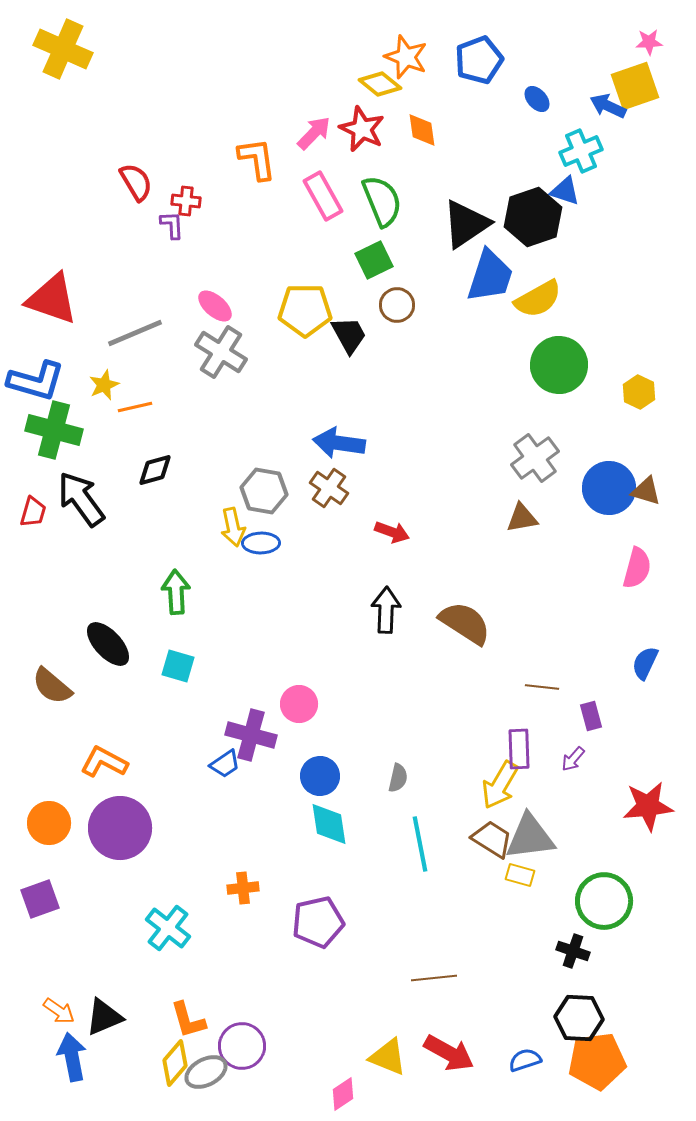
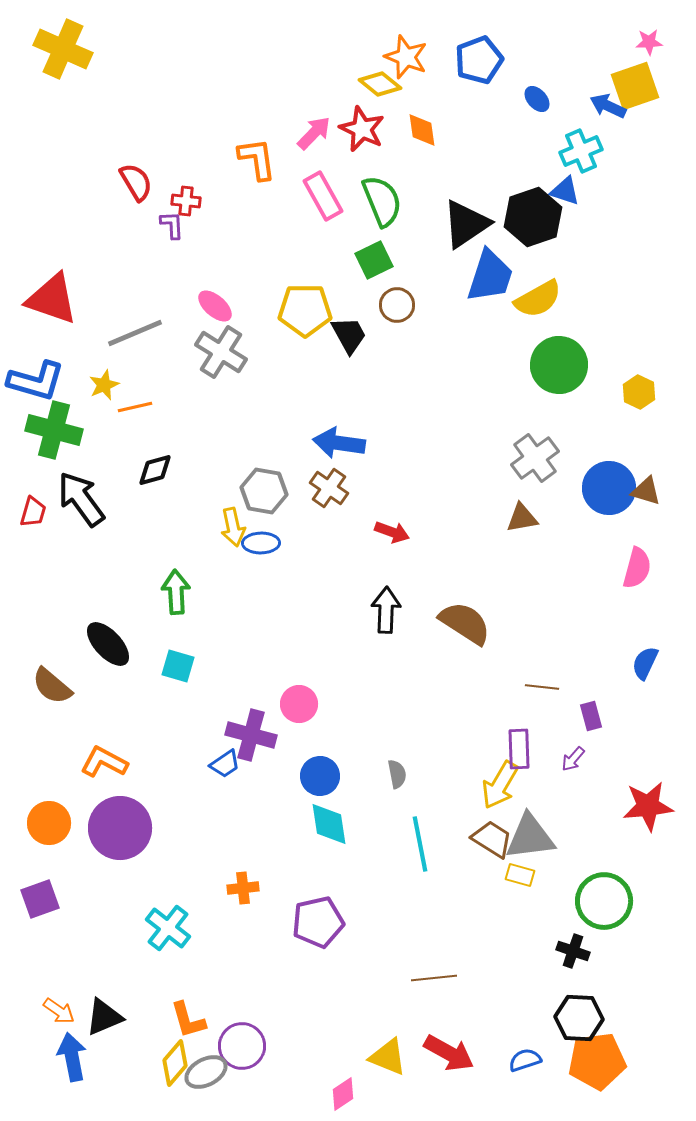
gray semicircle at (398, 778): moved 1 px left, 4 px up; rotated 24 degrees counterclockwise
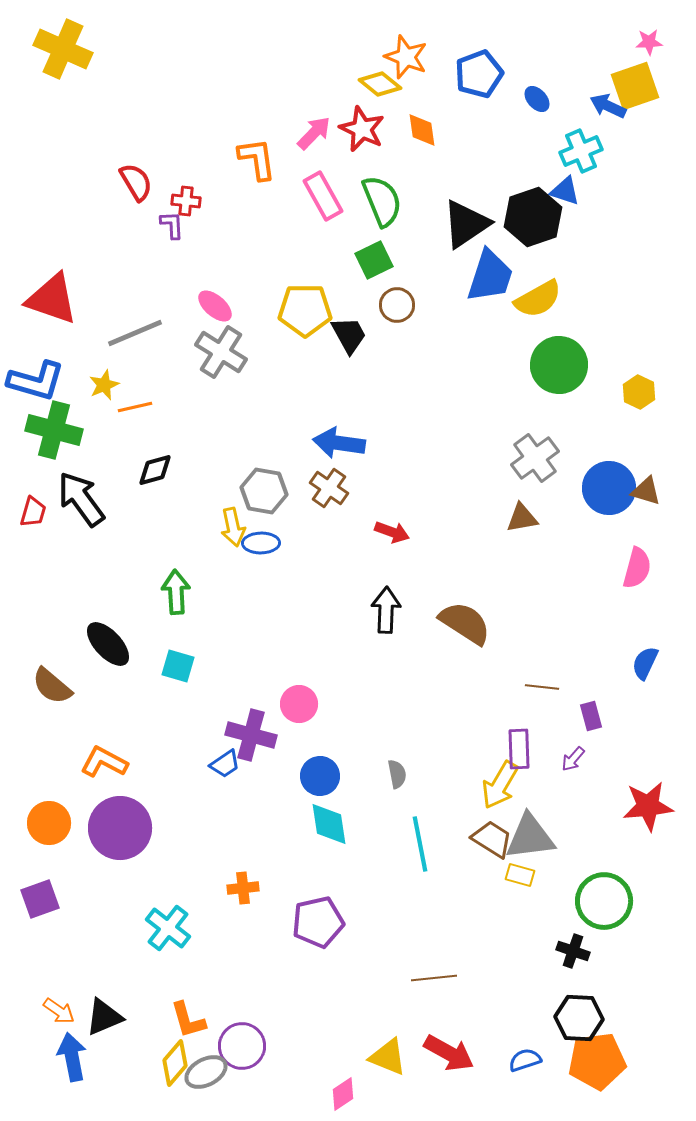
blue pentagon at (479, 60): moved 14 px down
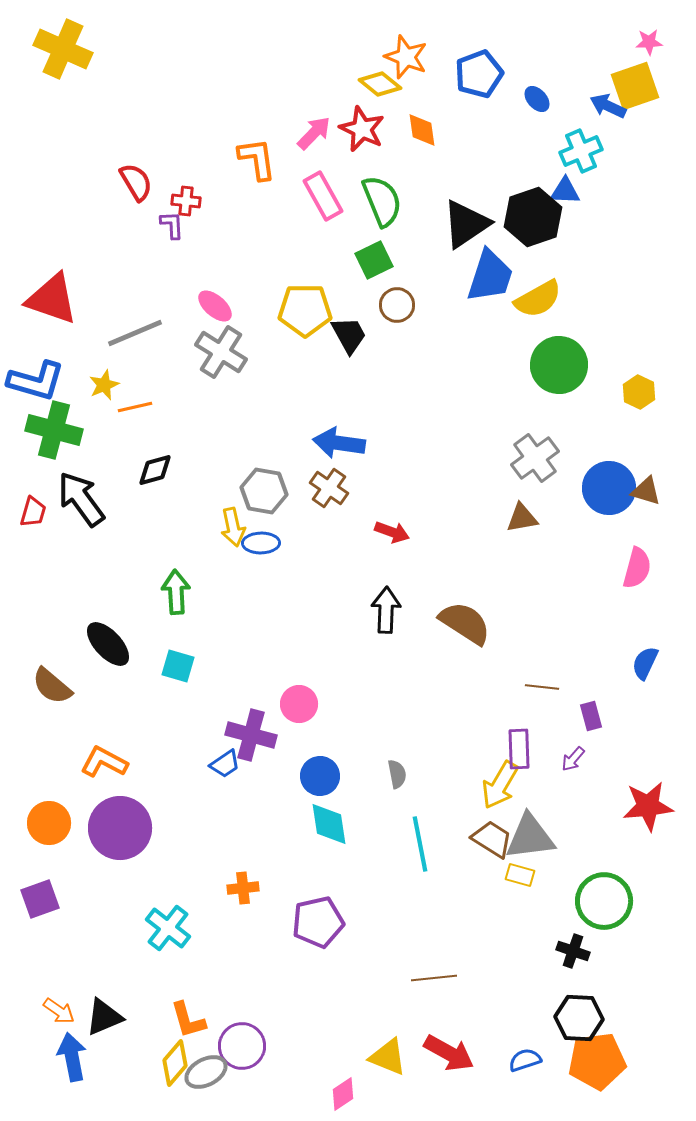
blue triangle at (565, 191): rotated 16 degrees counterclockwise
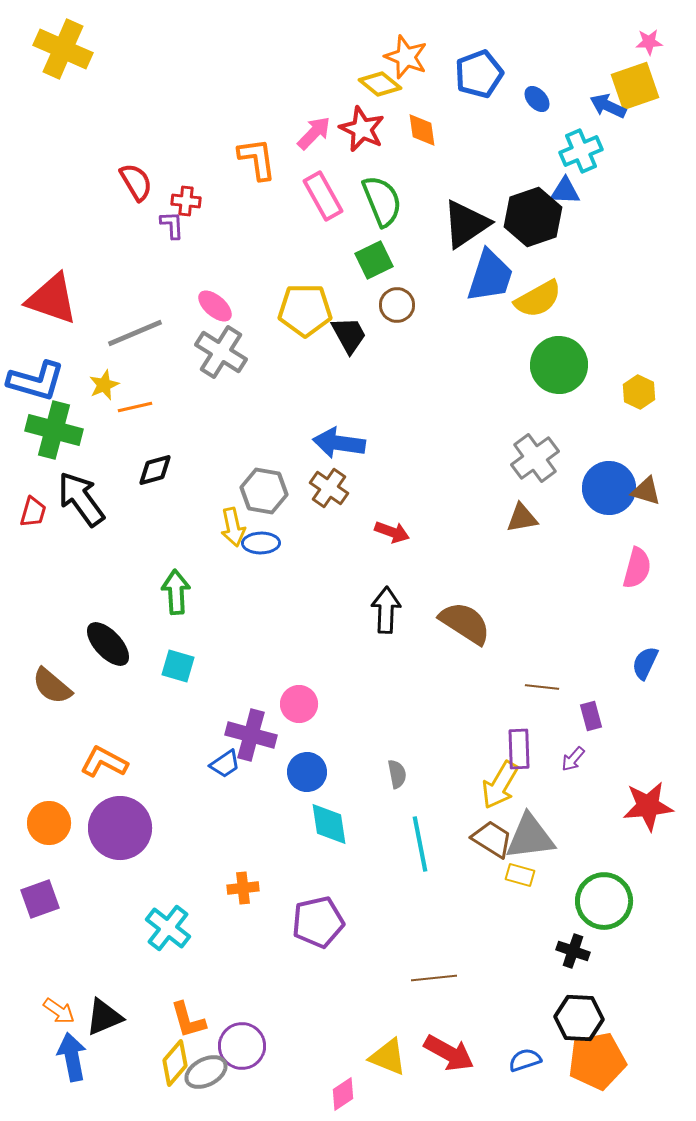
blue circle at (320, 776): moved 13 px left, 4 px up
orange pentagon at (597, 1061): rotated 4 degrees counterclockwise
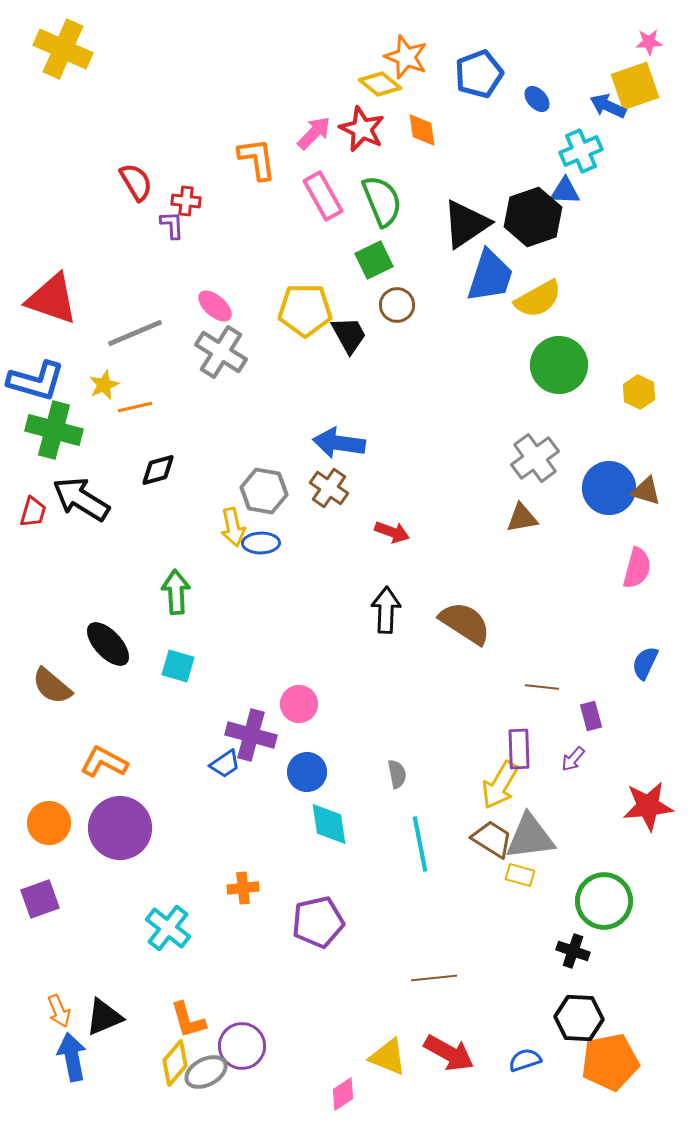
black diamond at (155, 470): moved 3 px right
black arrow at (81, 499): rotated 22 degrees counterclockwise
orange arrow at (59, 1011): rotated 32 degrees clockwise
orange pentagon at (597, 1061): moved 13 px right, 1 px down
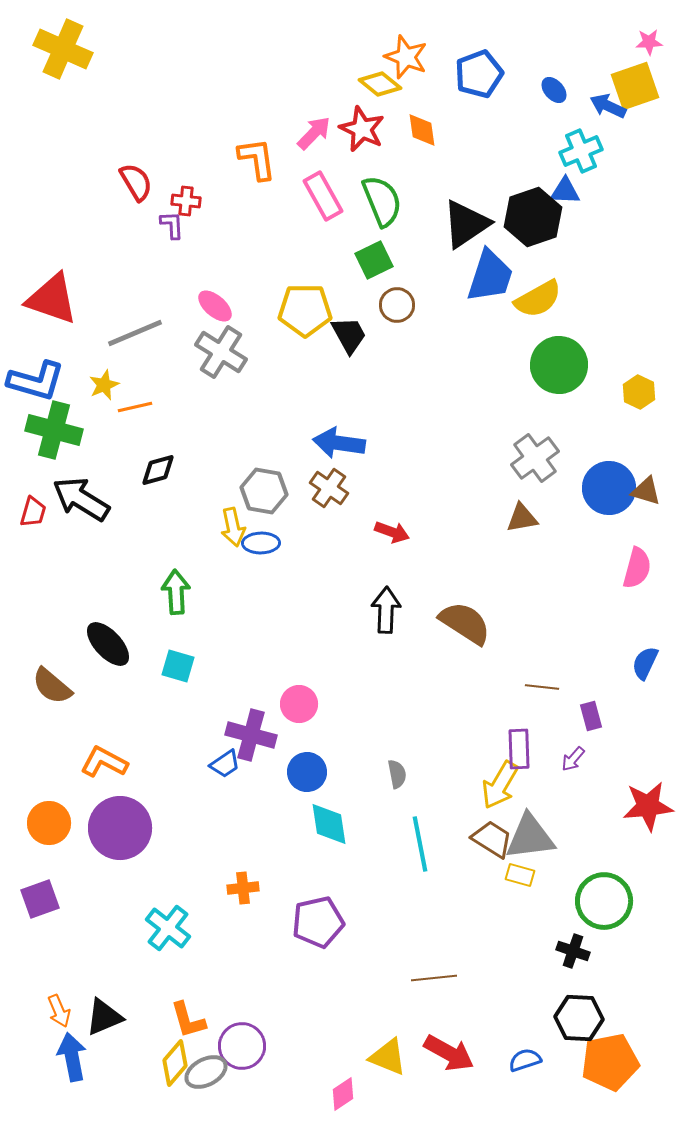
blue ellipse at (537, 99): moved 17 px right, 9 px up
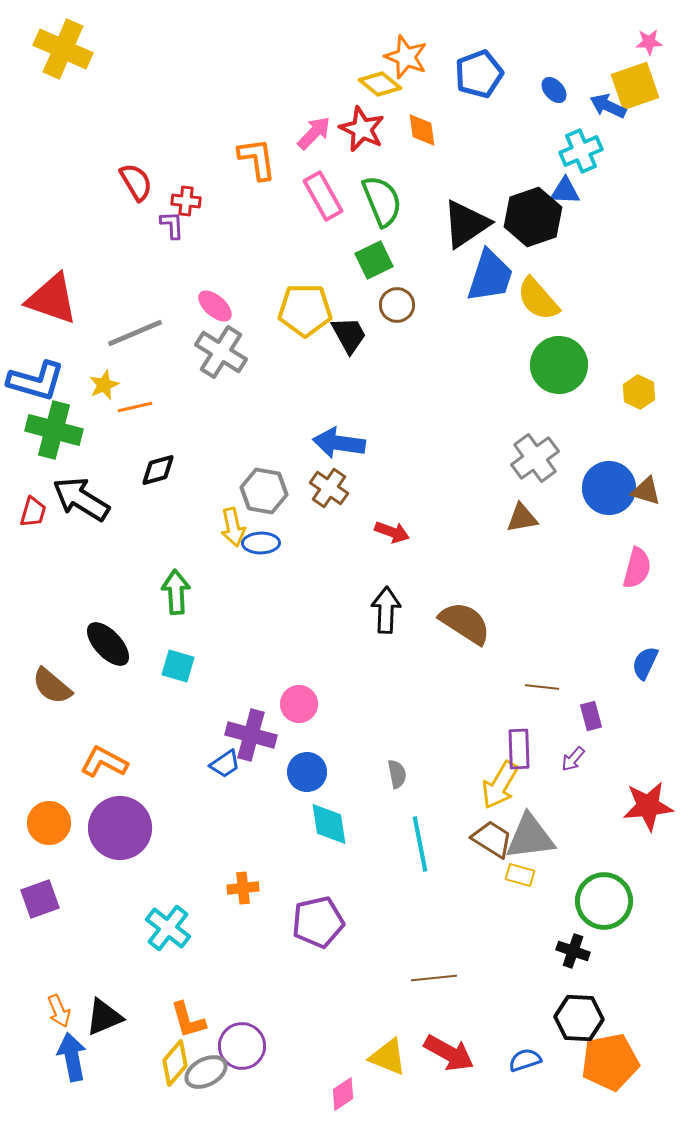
yellow semicircle at (538, 299): rotated 78 degrees clockwise
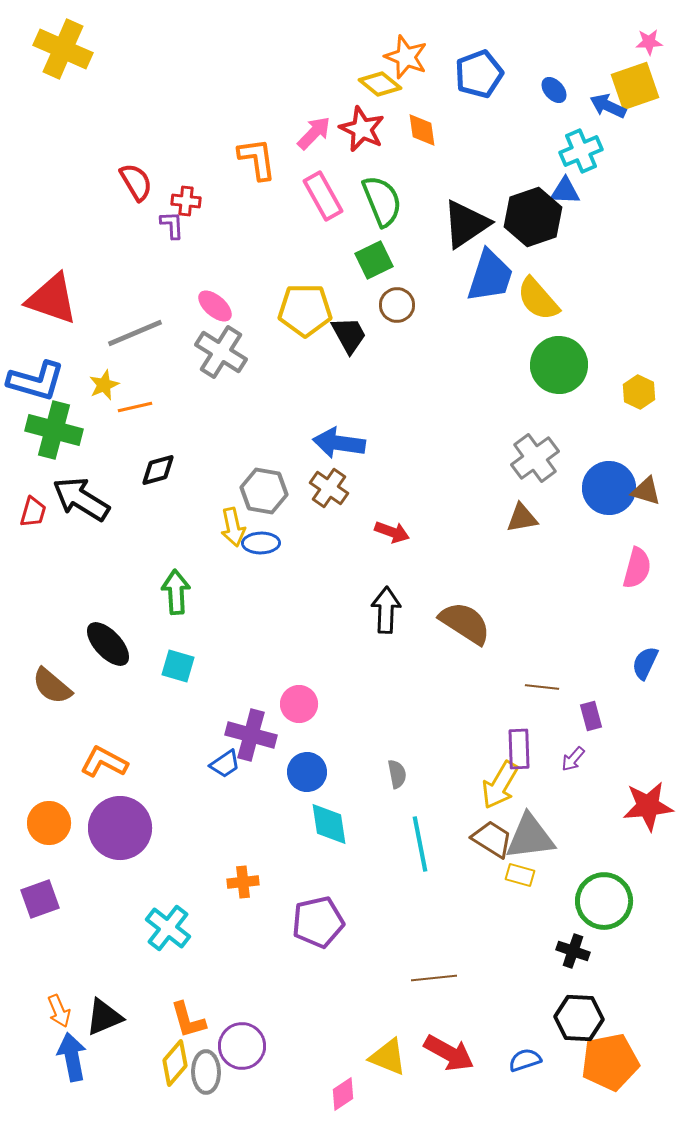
orange cross at (243, 888): moved 6 px up
gray ellipse at (206, 1072): rotated 63 degrees counterclockwise
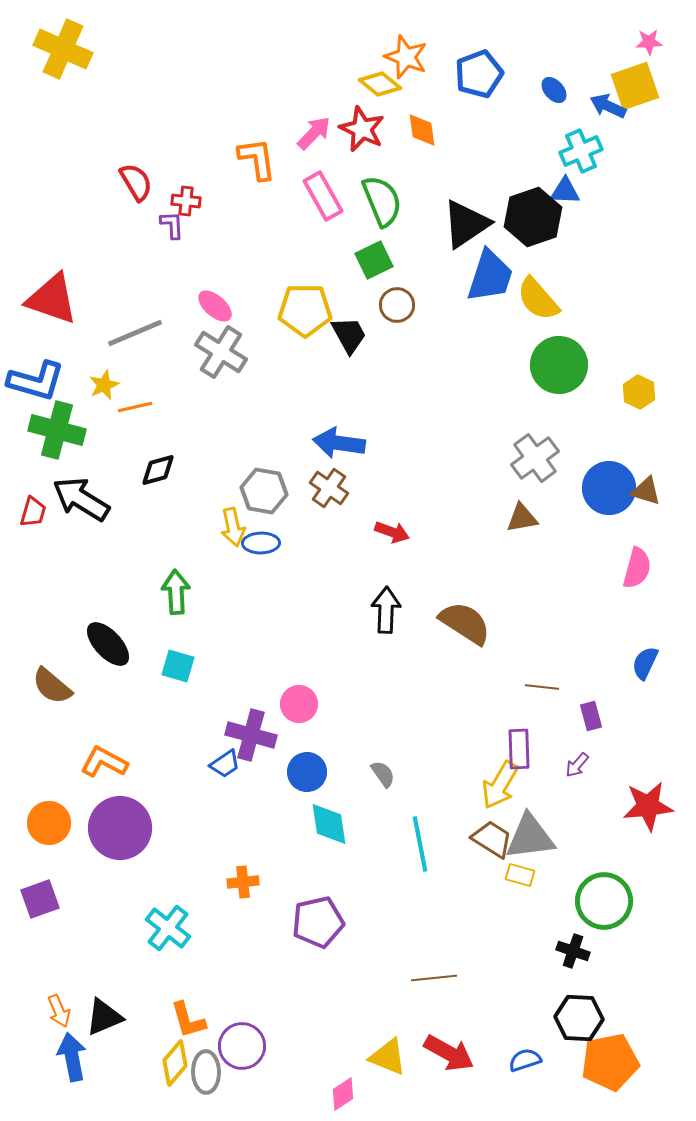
green cross at (54, 430): moved 3 px right
purple arrow at (573, 759): moved 4 px right, 6 px down
gray semicircle at (397, 774): moved 14 px left; rotated 24 degrees counterclockwise
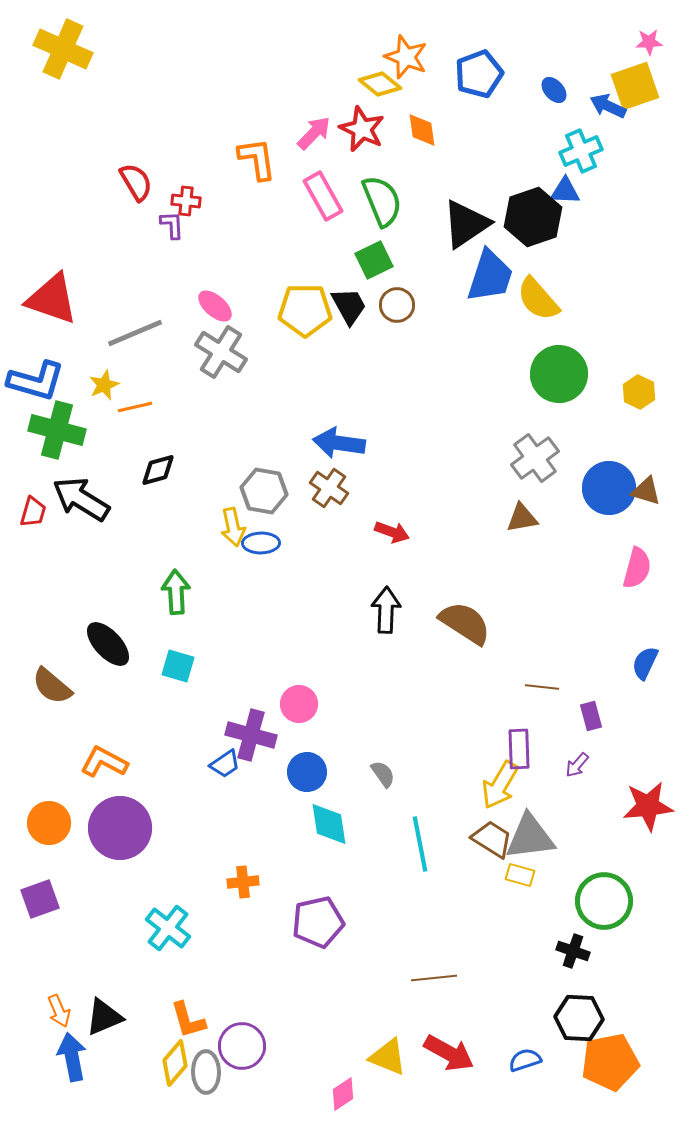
black trapezoid at (349, 335): moved 29 px up
green circle at (559, 365): moved 9 px down
